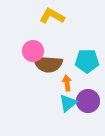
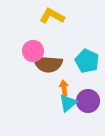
cyan pentagon: rotated 25 degrees clockwise
orange arrow: moved 3 px left, 5 px down
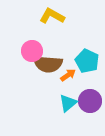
pink circle: moved 1 px left
orange arrow: moved 4 px right, 13 px up; rotated 63 degrees clockwise
purple circle: moved 2 px right
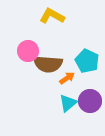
pink circle: moved 4 px left
orange arrow: moved 1 px left, 3 px down
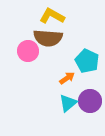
brown semicircle: moved 26 px up
